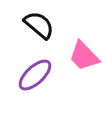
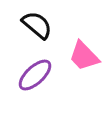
black semicircle: moved 2 px left
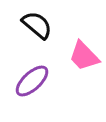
purple ellipse: moved 3 px left, 6 px down
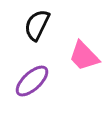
black semicircle: rotated 104 degrees counterclockwise
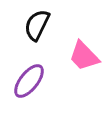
purple ellipse: moved 3 px left; rotated 9 degrees counterclockwise
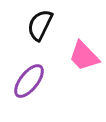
black semicircle: moved 3 px right
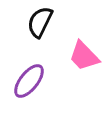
black semicircle: moved 3 px up
